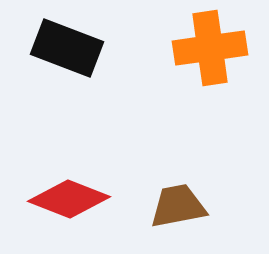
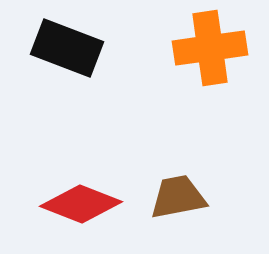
red diamond: moved 12 px right, 5 px down
brown trapezoid: moved 9 px up
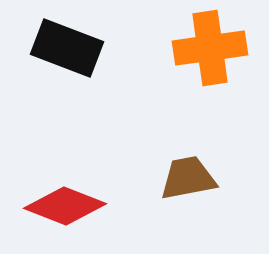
brown trapezoid: moved 10 px right, 19 px up
red diamond: moved 16 px left, 2 px down
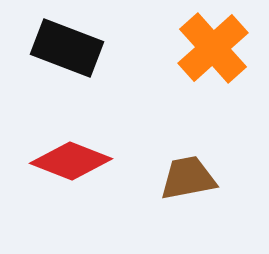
orange cross: moved 3 px right; rotated 34 degrees counterclockwise
red diamond: moved 6 px right, 45 px up
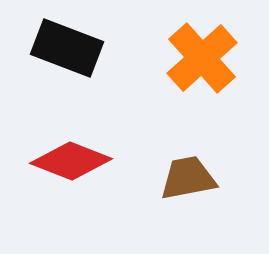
orange cross: moved 11 px left, 10 px down
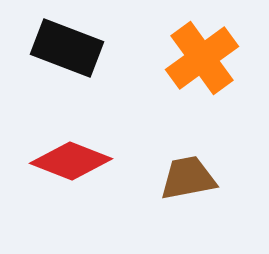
orange cross: rotated 6 degrees clockwise
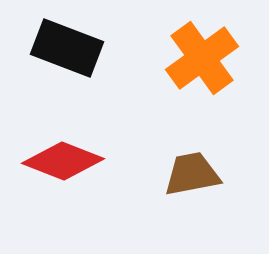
red diamond: moved 8 px left
brown trapezoid: moved 4 px right, 4 px up
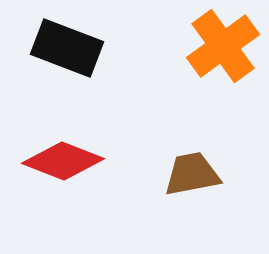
orange cross: moved 21 px right, 12 px up
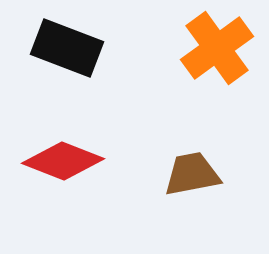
orange cross: moved 6 px left, 2 px down
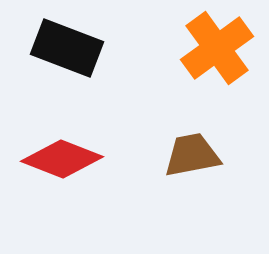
red diamond: moved 1 px left, 2 px up
brown trapezoid: moved 19 px up
